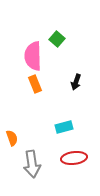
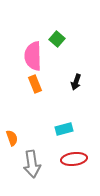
cyan rectangle: moved 2 px down
red ellipse: moved 1 px down
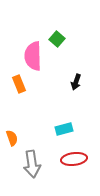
orange rectangle: moved 16 px left
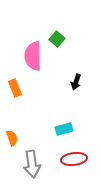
orange rectangle: moved 4 px left, 4 px down
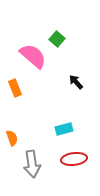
pink semicircle: rotated 132 degrees clockwise
black arrow: rotated 119 degrees clockwise
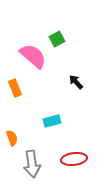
green square: rotated 21 degrees clockwise
cyan rectangle: moved 12 px left, 8 px up
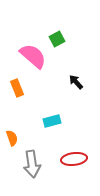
orange rectangle: moved 2 px right
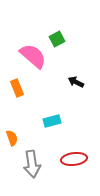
black arrow: rotated 21 degrees counterclockwise
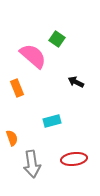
green square: rotated 28 degrees counterclockwise
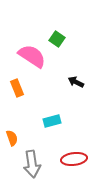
pink semicircle: moved 1 px left; rotated 8 degrees counterclockwise
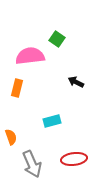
pink semicircle: moved 2 px left; rotated 40 degrees counterclockwise
orange rectangle: rotated 36 degrees clockwise
orange semicircle: moved 1 px left, 1 px up
gray arrow: rotated 16 degrees counterclockwise
